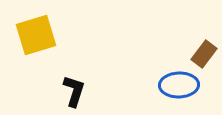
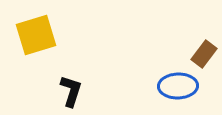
blue ellipse: moved 1 px left, 1 px down
black L-shape: moved 3 px left
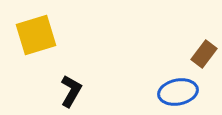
blue ellipse: moved 6 px down; rotated 9 degrees counterclockwise
black L-shape: rotated 12 degrees clockwise
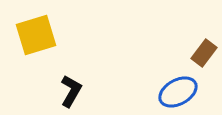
brown rectangle: moved 1 px up
blue ellipse: rotated 18 degrees counterclockwise
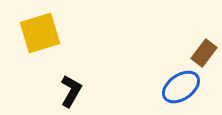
yellow square: moved 4 px right, 2 px up
blue ellipse: moved 3 px right, 5 px up; rotated 6 degrees counterclockwise
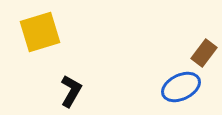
yellow square: moved 1 px up
blue ellipse: rotated 9 degrees clockwise
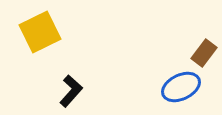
yellow square: rotated 9 degrees counterclockwise
black L-shape: rotated 12 degrees clockwise
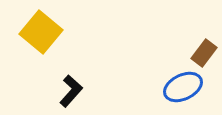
yellow square: moved 1 px right; rotated 24 degrees counterclockwise
blue ellipse: moved 2 px right
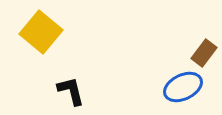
black L-shape: rotated 56 degrees counterclockwise
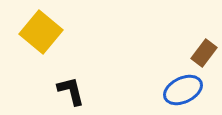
blue ellipse: moved 3 px down
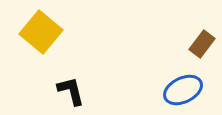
brown rectangle: moved 2 px left, 9 px up
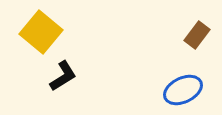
brown rectangle: moved 5 px left, 9 px up
black L-shape: moved 8 px left, 15 px up; rotated 72 degrees clockwise
